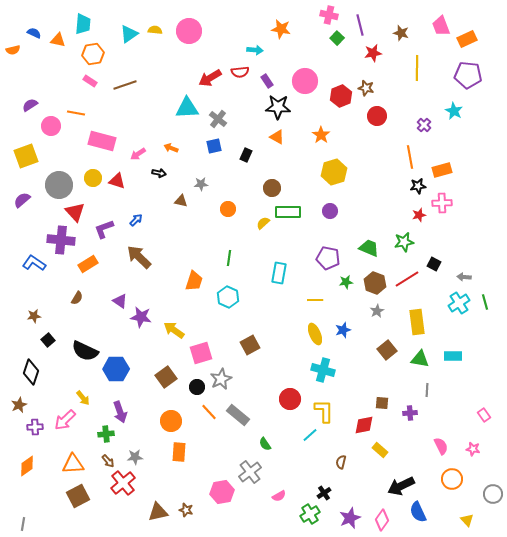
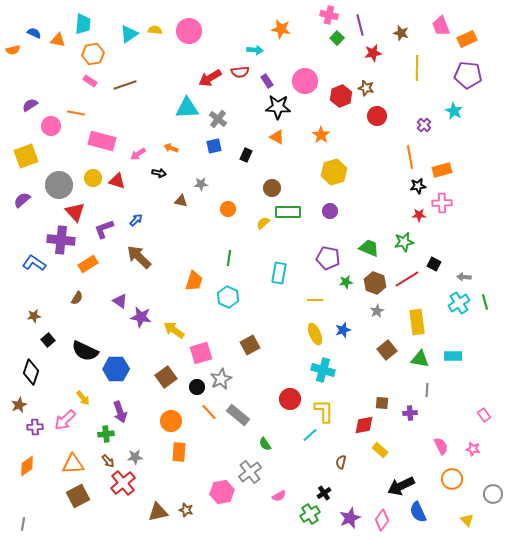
red star at (419, 215): rotated 16 degrees clockwise
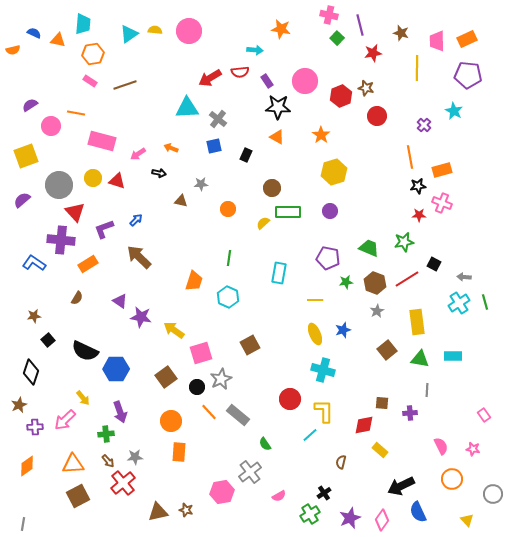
pink trapezoid at (441, 26): moved 4 px left, 15 px down; rotated 20 degrees clockwise
pink cross at (442, 203): rotated 24 degrees clockwise
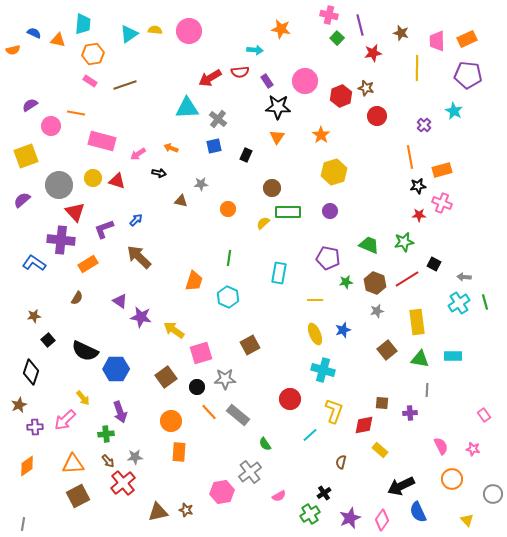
orange triangle at (277, 137): rotated 35 degrees clockwise
green trapezoid at (369, 248): moved 3 px up
gray star at (377, 311): rotated 16 degrees clockwise
gray star at (221, 379): moved 4 px right; rotated 25 degrees clockwise
yellow L-shape at (324, 411): moved 10 px right; rotated 20 degrees clockwise
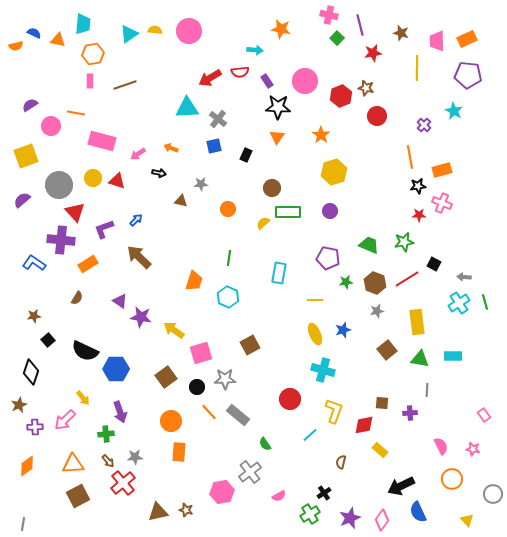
orange semicircle at (13, 50): moved 3 px right, 4 px up
pink rectangle at (90, 81): rotated 56 degrees clockwise
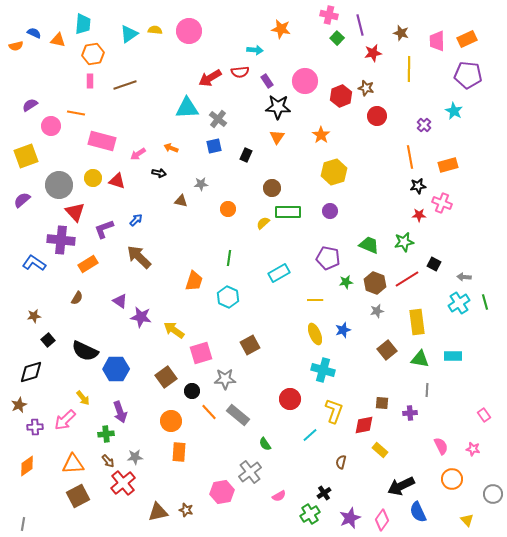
yellow line at (417, 68): moved 8 px left, 1 px down
orange rectangle at (442, 170): moved 6 px right, 5 px up
cyan rectangle at (279, 273): rotated 50 degrees clockwise
black diamond at (31, 372): rotated 55 degrees clockwise
black circle at (197, 387): moved 5 px left, 4 px down
